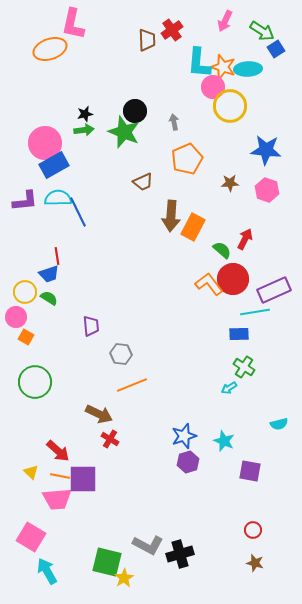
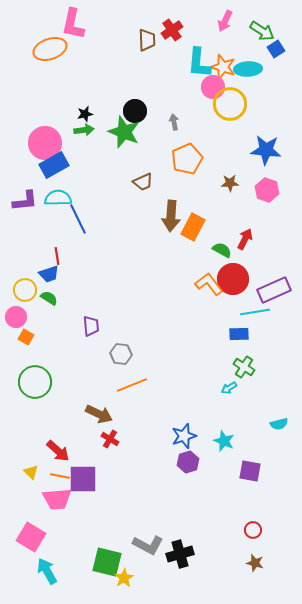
yellow circle at (230, 106): moved 2 px up
blue line at (78, 212): moved 7 px down
green semicircle at (222, 250): rotated 12 degrees counterclockwise
yellow circle at (25, 292): moved 2 px up
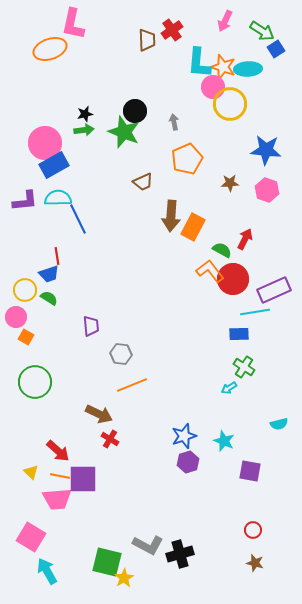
orange L-shape at (209, 284): moved 1 px right, 13 px up
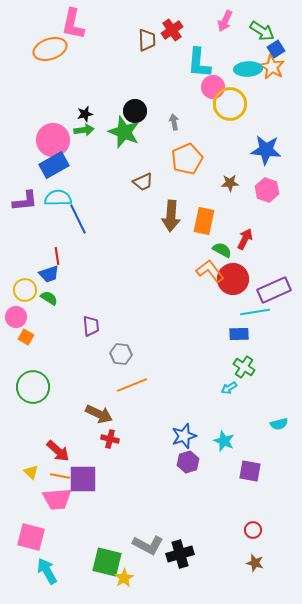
orange star at (223, 67): moved 49 px right; rotated 10 degrees clockwise
pink circle at (45, 143): moved 8 px right, 3 px up
orange rectangle at (193, 227): moved 11 px right, 6 px up; rotated 16 degrees counterclockwise
green circle at (35, 382): moved 2 px left, 5 px down
red cross at (110, 439): rotated 18 degrees counterclockwise
pink square at (31, 537): rotated 16 degrees counterclockwise
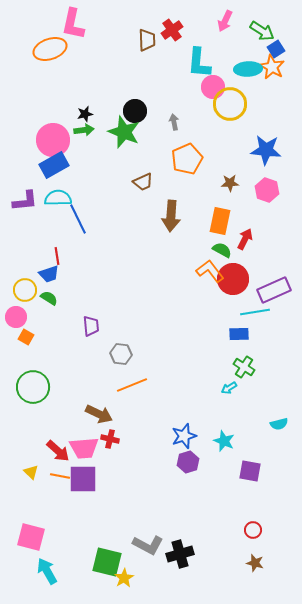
orange rectangle at (204, 221): moved 16 px right
pink trapezoid at (57, 499): moved 27 px right, 51 px up
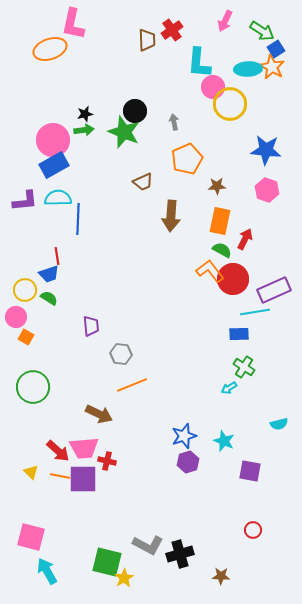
brown star at (230, 183): moved 13 px left, 3 px down
blue line at (78, 219): rotated 28 degrees clockwise
red cross at (110, 439): moved 3 px left, 22 px down
brown star at (255, 563): moved 34 px left, 13 px down; rotated 12 degrees counterclockwise
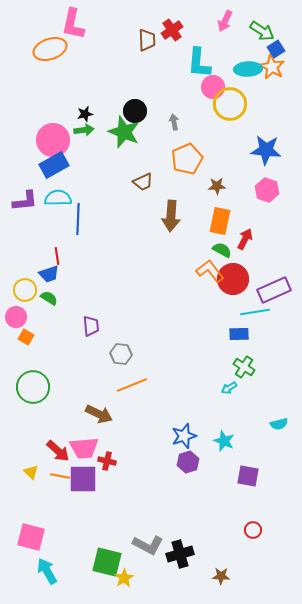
purple square at (250, 471): moved 2 px left, 5 px down
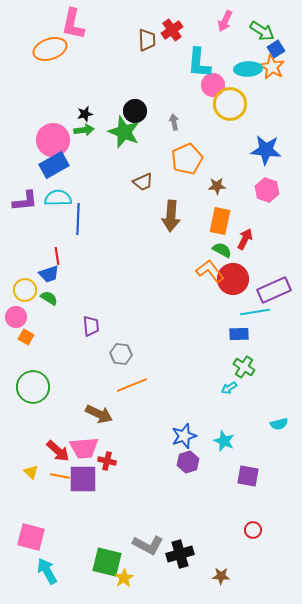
pink circle at (213, 87): moved 2 px up
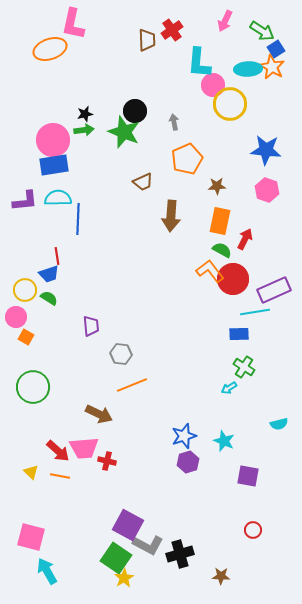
blue rectangle at (54, 165): rotated 20 degrees clockwise
purple square at (83, 479): moved 45 px right, 46 px down; rotated 28 degrees clockwise
green square at (107, 562): moved 9 px right, 4 px up; rotated 20 degrees clockwise
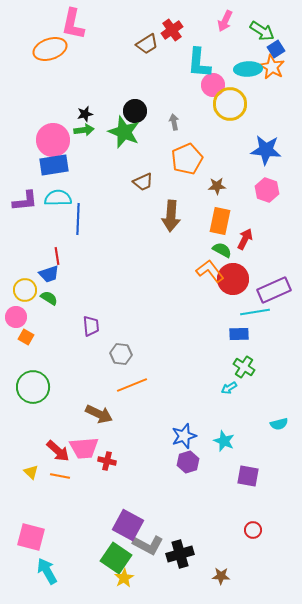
brown trapezoid at (147, 40): moved 4 px down; rotated 60 degrees clockwise
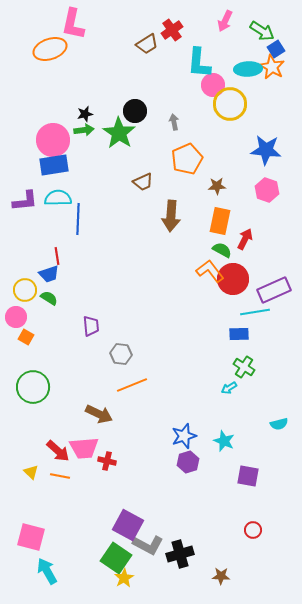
green star at (124, 132): moved 5 px left, 1 px down; rotated 12 degrees clockwise
